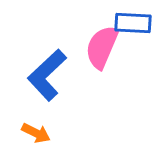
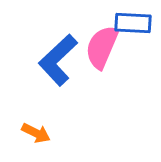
blue L-shape: moved 11 px right, 15 px up
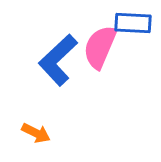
pink semicircle: moved 2 px left
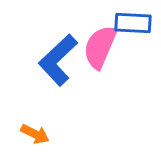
orange arrow: moved 1 px left, 1 px down
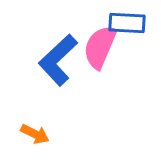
blue rectangle: moved 6 px left
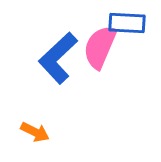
blue L-shape: moved 2 px up
orange arrow: moved 2 px up
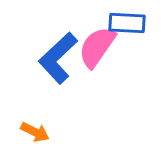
pink semicircle: moved 3 px left; rotated 12 degrees clockwise
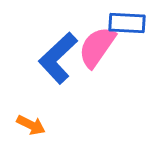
orange arrow: moved 4 px left, 7 px up
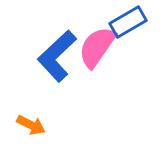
blue rectangle: moved 1 px right, 1 px up; rotated 33 degrees counterclockwise
blue L-shape: moved 1 px left, 2 px up
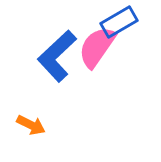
blue rectangle: moved 9 px left
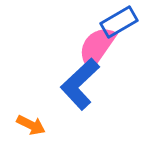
blue L-shape: moved 23 px right, 28 px down
